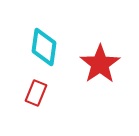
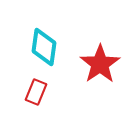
red rectangle: moved 1 px up
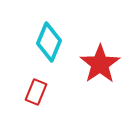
cyan diamond: moved 5 px right, 5 px up; rotated 15 degrees clockwise
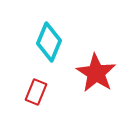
red star: moved 4 px left, 9 px down; rotated 6 degrees counterclockwise
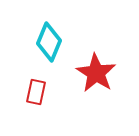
red rectangle: rotated 10 degrees counterclockwise
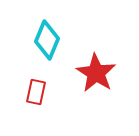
cyan diamond: moved 2 px left, 2 px up
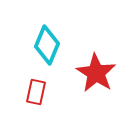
cyan diamond: moved 5 px down
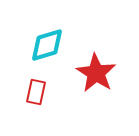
cyan diamond: rotated 51 degrees clockwise
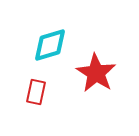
cyan diamond: moved 3 px right
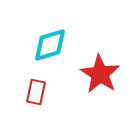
red star: moved 4 px right, 1 px down
